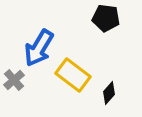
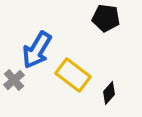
blue arrow: moved 2 px left, 2 px down
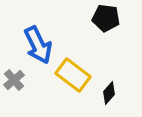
blue arrow: moved 1 px right, 5 px up; rotated 57 degrees counterclockwise
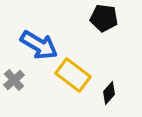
black pentagon: moved 2 px left
blue arrow: moved 1 px right; rotated 33 degrees counterclockwise
